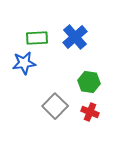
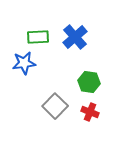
green rectangle: moved 1 px right, 1 px up
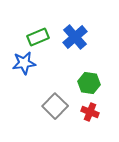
green rectangle: rotated 20 degrees counterclockwise
green hexagon: moved 1 px down
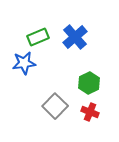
green hexagon: rotated 25 degrees clockwise
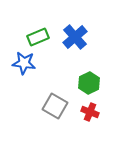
blue star: rotated 15 degrees clockwise
gray square: rotated 15 degrees counterclockwise
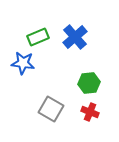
blue star: moved 1 px left
green hexagon: rotated 20 degrees clockwise
gray square: moved 4 px left, 3 px down
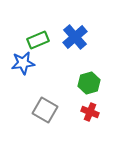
green rectangle: moved 3 px down
blue star: rotated 15 degrees counterclockwise
green hexagon: rotated 10 degrees counterclockwise
gray square: moved 6 px left, 1 px down
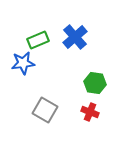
green hexagon: moved 6 px right; rotated 25 degrees clockwise
